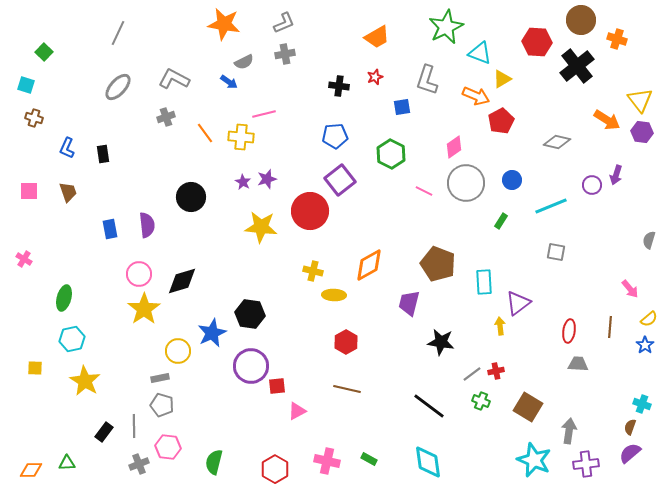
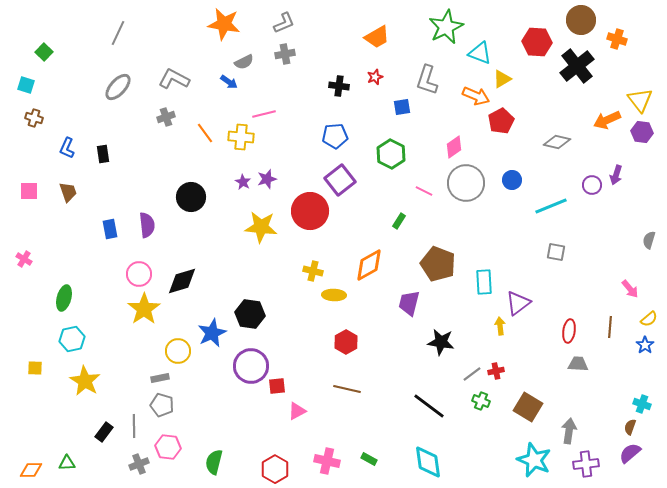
orange arrow at (607, 120): rotated 124 degrees clockwise
green rectangle at (501, 221): moved 102 px left
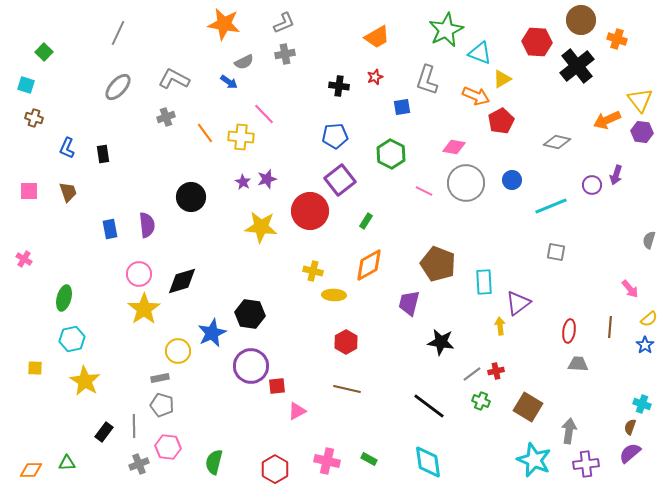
green star at (446, 27): moved 3 px down
pink line at (264, 114): rotated 60 degrees clockwise
pink diamond at (454, 147): rotated 45 degrees clockwise
green rectangle at (399, 221): moved 33 px left
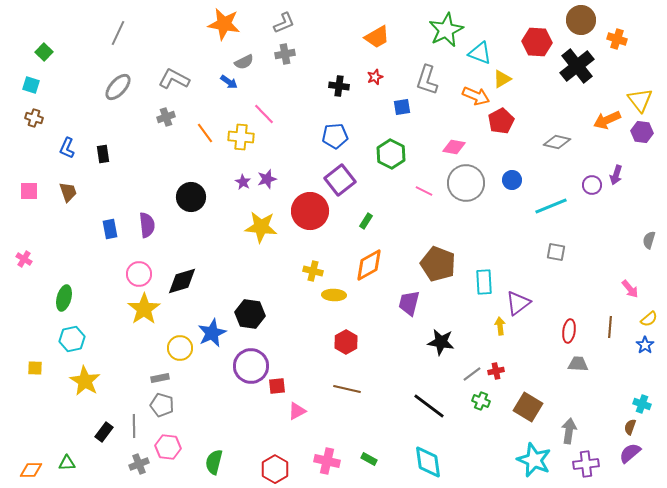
cyan square at (26, 85): moved 5 px right
yellow circle at (178, 351): moved 2 px right, 3 px up
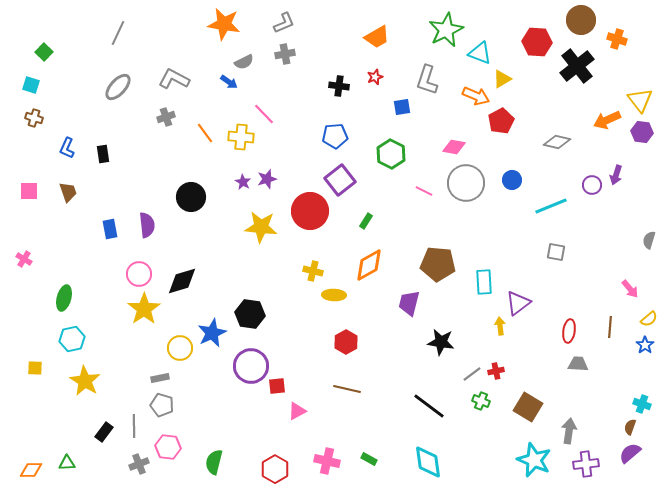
brown pentagon at (438, 264): rotated 16 degrees counterclockwise
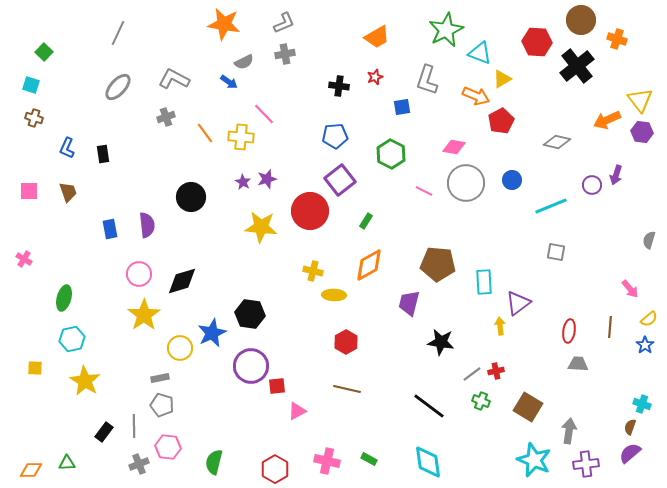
yellow star at (144, 309): moved 6 px down
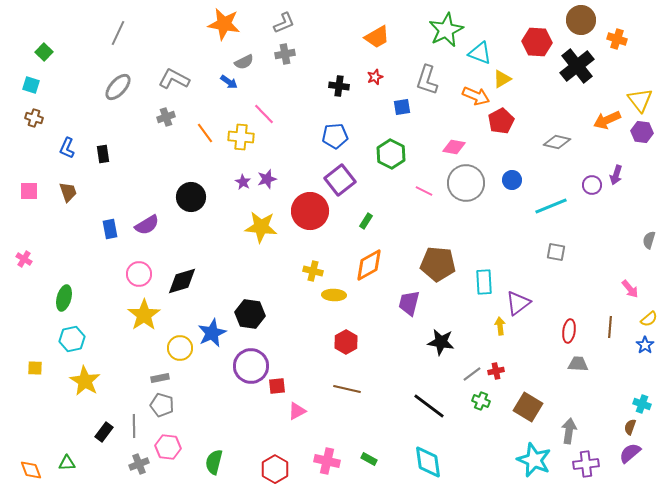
purple semicircle at (147, 225): rotated 65 degrees clockwise
orange diamond at (31, 470): rotated 70 degrees clockwise
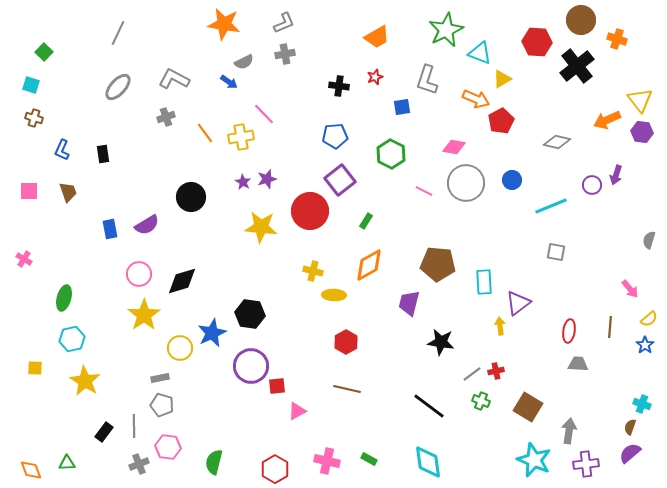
orange arrow at (476, 96): moved 3 px down
yellow cross at (241, 137): rotated 15 degrees counterclockwise
blue L-shape at (67, 148): moved 5 px left, 2 px down
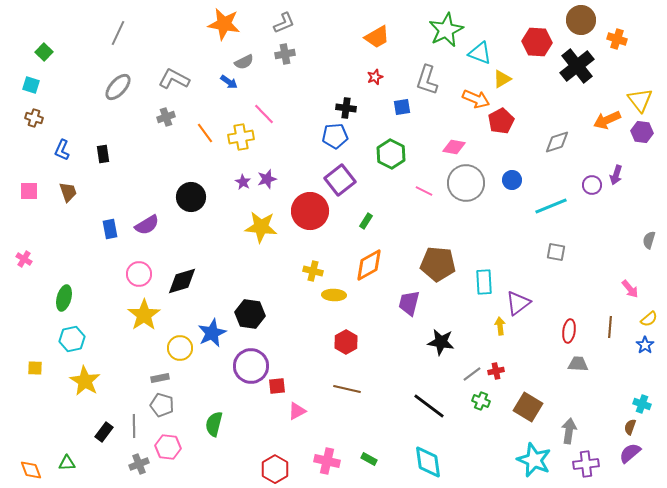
black cross at (339, 86): moved 7 px right, 22 px down
gray diamond at (557, 142): rotated 32 degrees counterclockwise
green semicircle at (214, 462): moved 38 px up
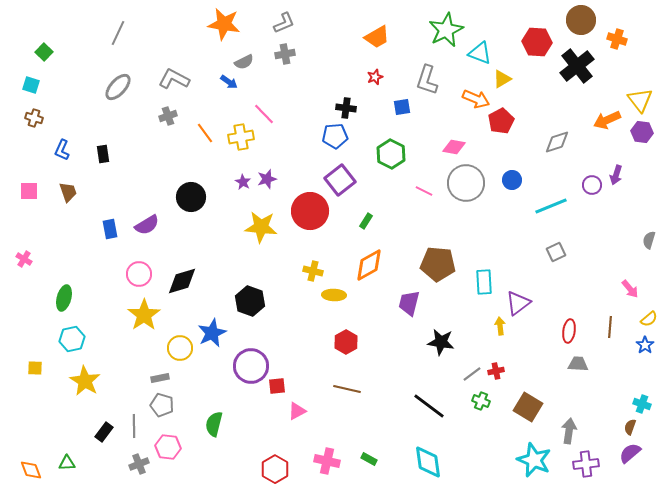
gray cross at (166, 117): moved 2 px right, 1 px up
gray square at (556, 252): rotated 36 degrees counterclockwise
black hexagon at (250, 314): moved 13 px up; rotated 12 degrees clockwise
